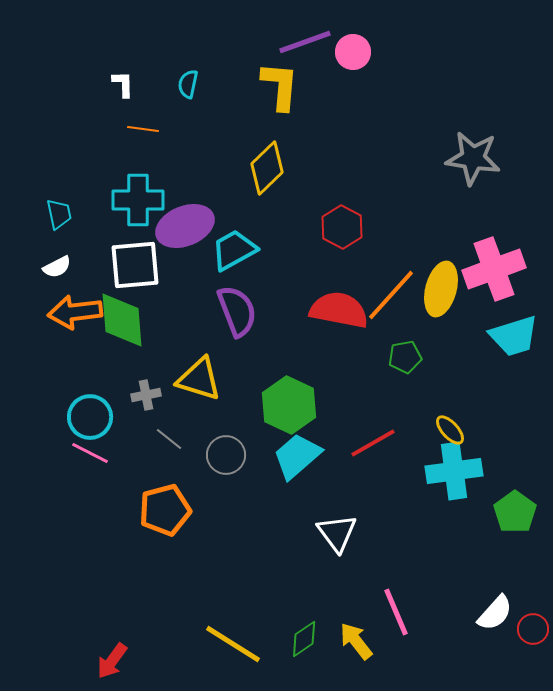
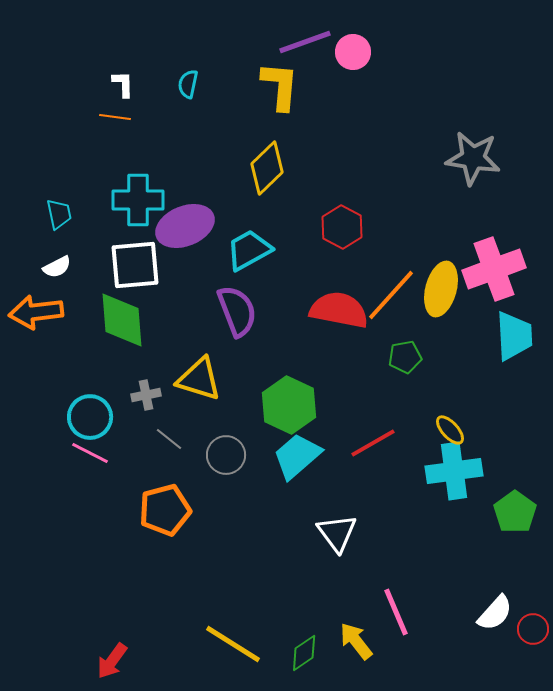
orange line at (143, 129): moved 28 px left, 12 px up
cyan trapezoid at (234, 250): moved 15 px right
orange arrow at (75, 312): moved 39 px left
cyan trapezoid at (514, 336): rotated 76 degrees counterclockwise
green diamond at (304, 639): moved 14 px down
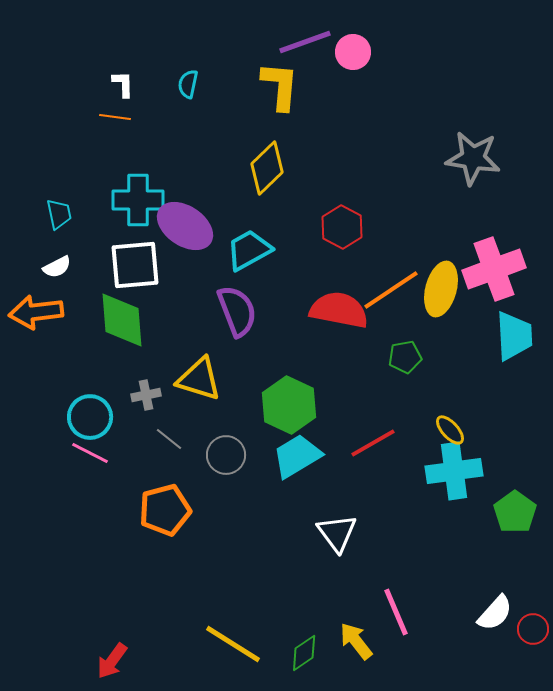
purple ellipse at (185, 226): rotated 56 degrees clockwise
orange line at (391, 295): moved 5 px up; rotated 14 degrees clockwise
cyan trapezoid at (297, 456): rotated 10 degrees clockwise
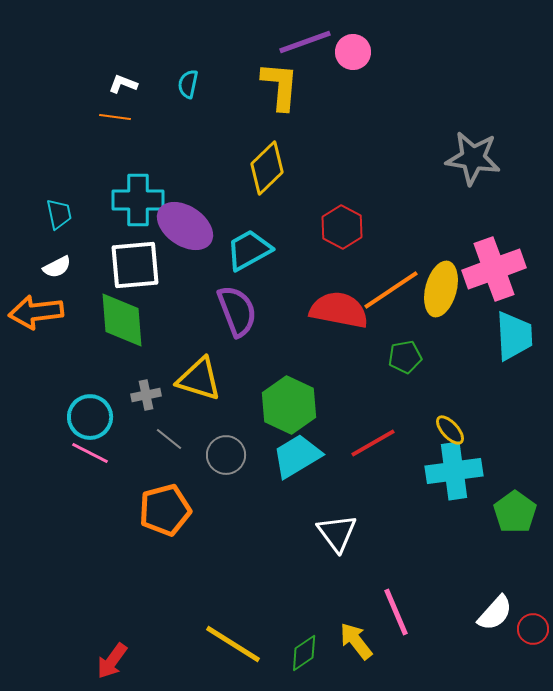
white L-shape at (123, 84): rotated 68 degrees counterclockwise
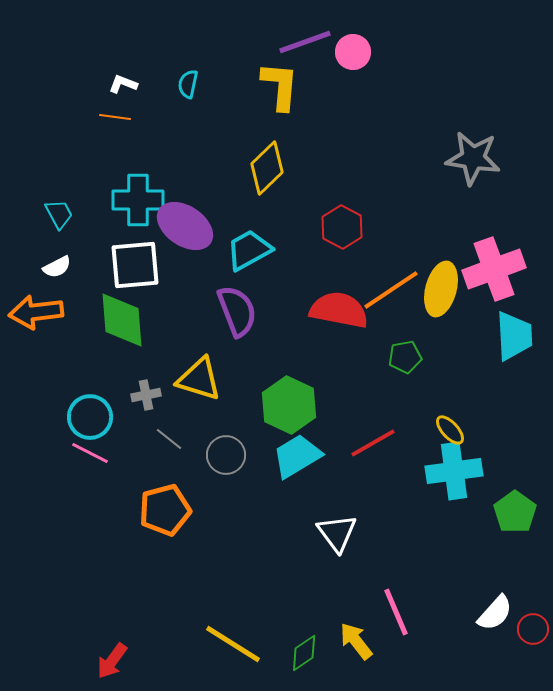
cyan trapezoid at (59, 214): rotated 16 degrees counterclockwise
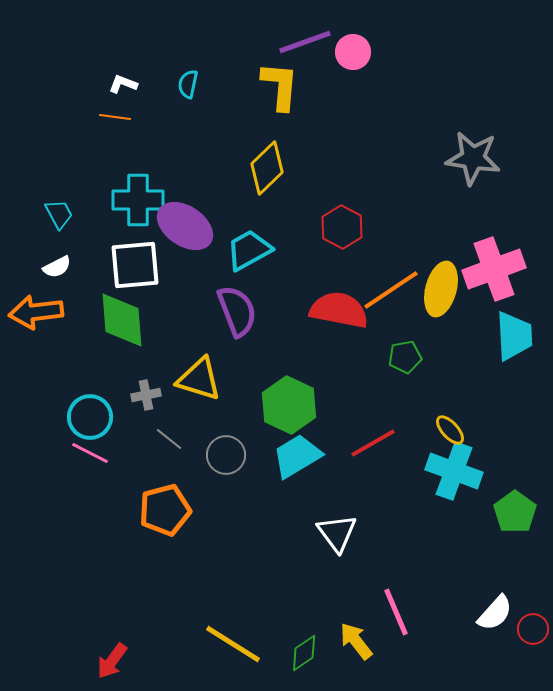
cyan cross at (454, 471): rotated 28 degrees clockwise
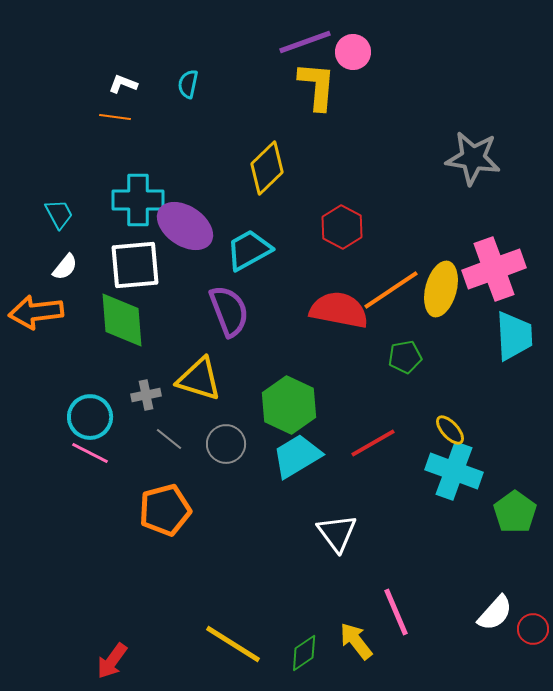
yellow L-shape at (280, 86): moved 37 px right
white semicircle at (57, 267): moved 8 px right; rotated 24 degrees counterclockwise
purple semicircle at (237, 311): moved 8 px left
gray circle at (226, 455): moved 11 px up
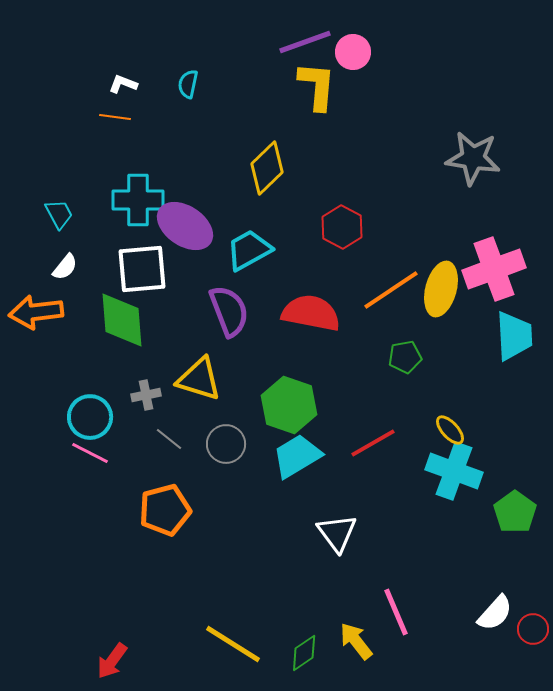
white square at (135, 265): moved 7 px right, 4 px down
red semicircle at (339, 310): moved 28 px left, 3 px down
green hexagon at (289, 405): rotated 6 degrees counterclockwise
